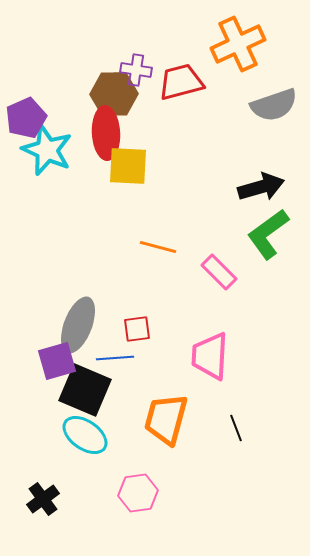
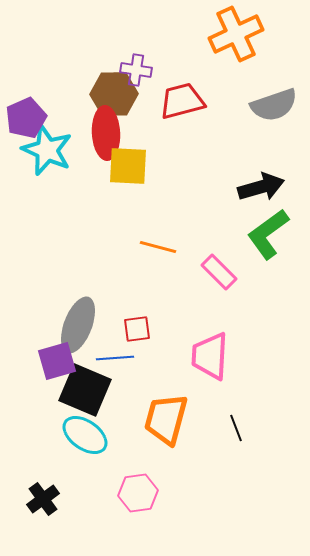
orange cross: moved 2 px left, 10 px up
red trapezoid: moved 1 px right, 19 px down
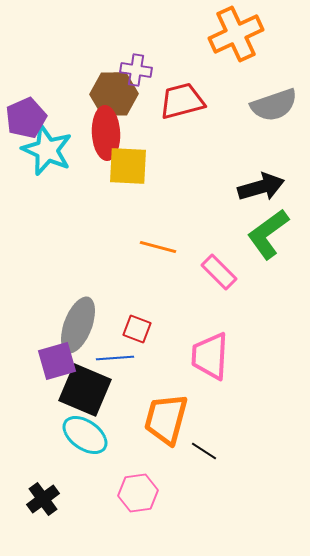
red square: rotated 28 degrees clockwise
black line: moved 32 px left, 23 px down; rotated 36 degrees counterclockwise
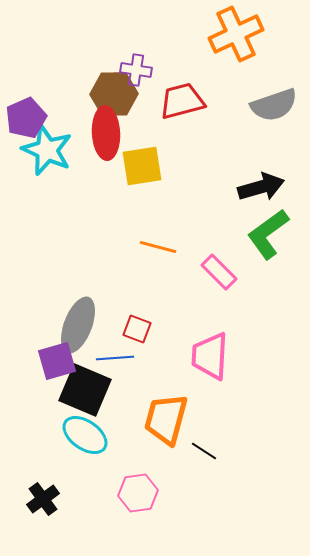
yellow square: moved 14 px right; rotated 12 degrees counterclockwise
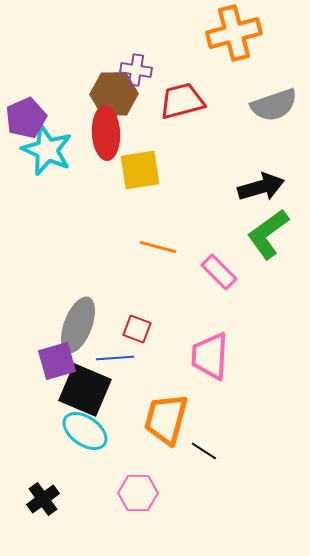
orange cross: moved 2 px left, 1 px up; rotated 10 degrees clockwise
yellow square: moved 2 px left, 4 px down
cyan ellipse: moved 4 px up
pink hexagon: rotated 9 degrees clockwise
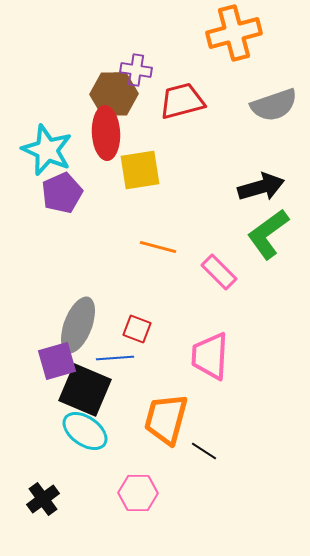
purple pentagon: moved 36 px right, 75 px down
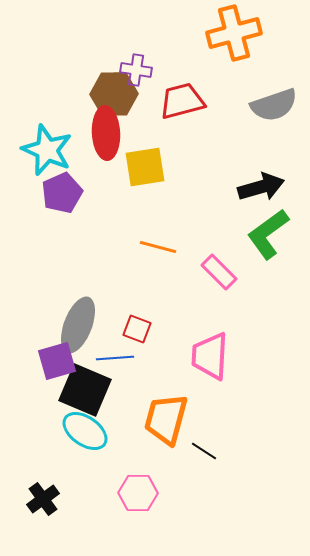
yellow square: moved 5 px right, 3 px up
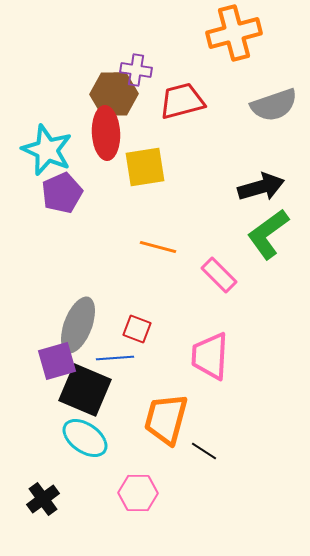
pink rectangle: moved 3 px down
cyan ellipse: moved 7 px down
